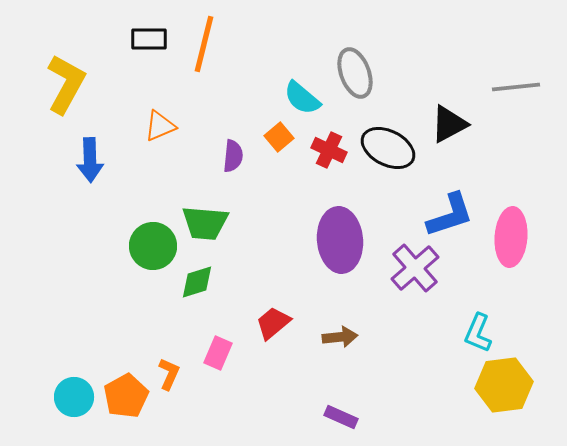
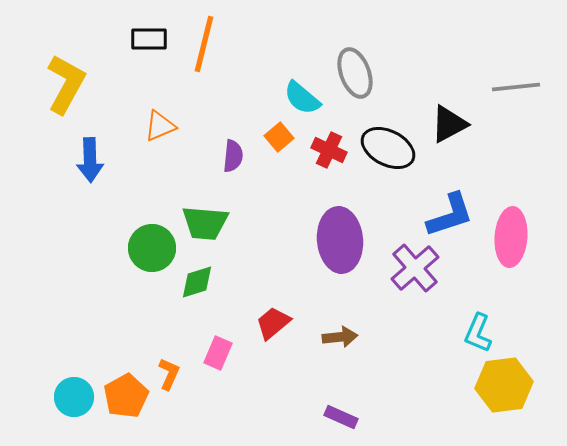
green circle: moved 1 px left, 2 px down
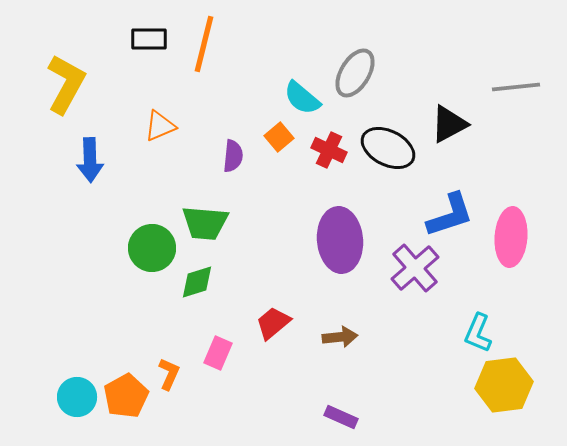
gray ellipse: rotated 51 degrees clockwise
cyan circle: moved 3 px right
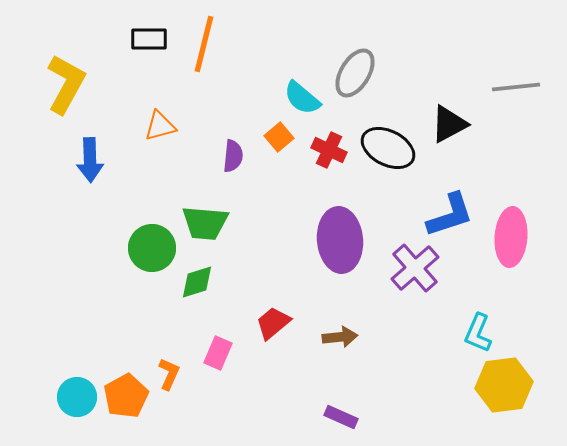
orange triangle: rotated 8 degrees clockwise
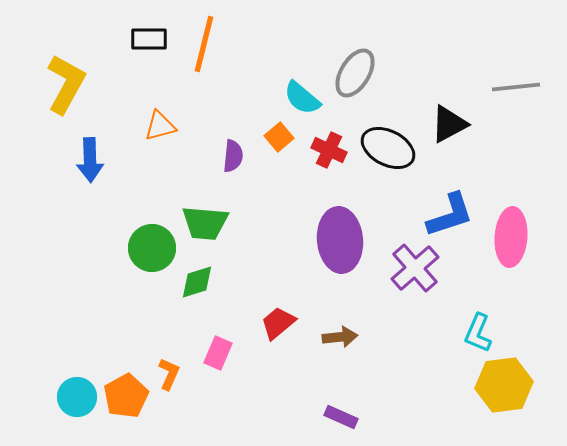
red trapezoid: moved 5 px right
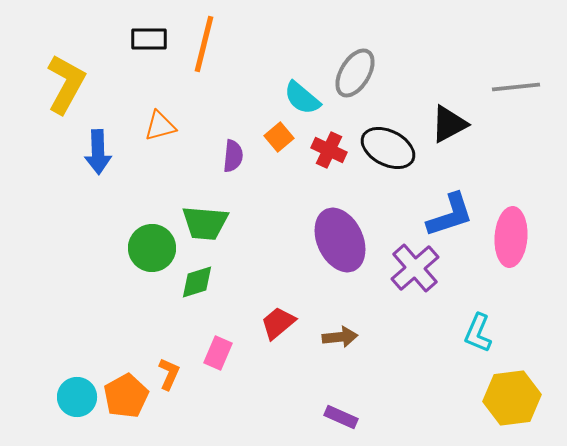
blue arrow: moved 8 px right, 8 px up
purple ellipse: rotated 20 degrees counterclockwise
yellow hexagon: moved 8 px right, 13 px down
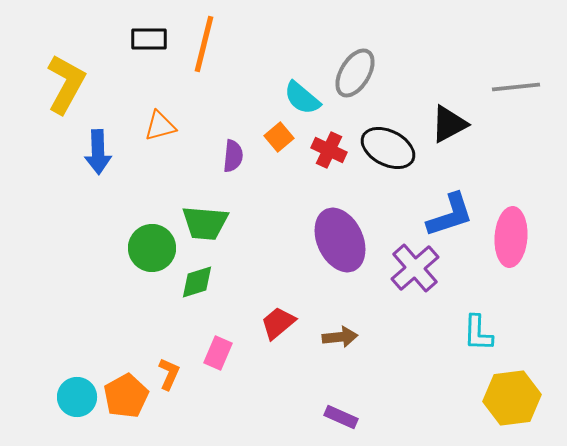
cyan L-shape: rotated 21 degrees counterclockwise
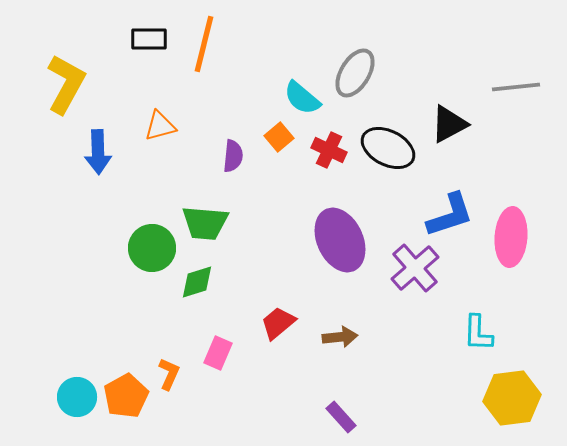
purple rectangle: rotated 24 degrees clockwise
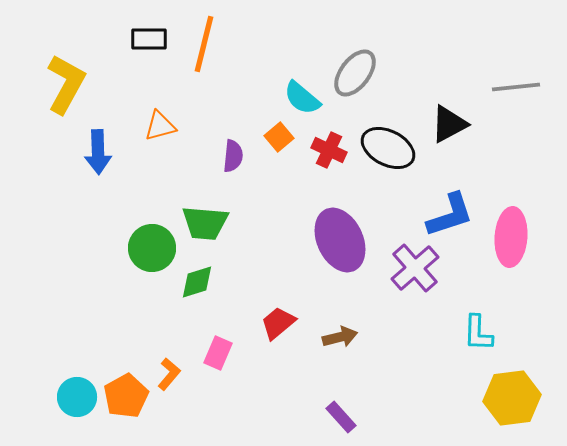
gray ellipse: rotated 6 degrees clockwise
brown arrow: rotated 8 degrees counterclockwise
orange L-shape: rotated 16 degrees clockwise
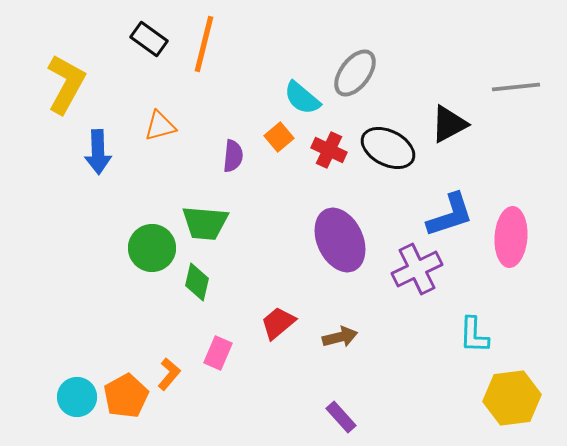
black rectangle: rotated 36 degrees clockwise
purple cross: moved 2 px right, 1 px down; rotated 15 degrees clockwise
green diamond: rotated 60 degrees counterclockwise
cyan L-shape: moved 4 px left, 2 px down
